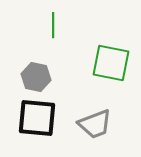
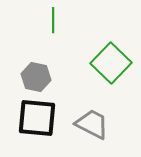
green line: moved 5 px up
green square: rotated 33 degrees clockwise
gray trapezoid: moved 3 px left; rotated 132 degrees counterclockwise
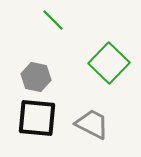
green line: rotated 45 degrees counterclockwise
green square: moved 2 px left
